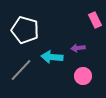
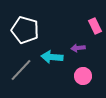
pink rectangle: moved 6 px down
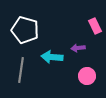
gray line: rotated 35 degrees counterclockwise
pink circle: moved 4 px right
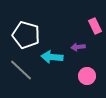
white pentagon: moved 1 px right, 5 px down
purple arrow: moved 1 px up
gray line: rotated 55 degrees counterclockwise
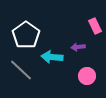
white pentagon: rotated 20 degrees clockwise
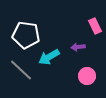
white pentagon: rotated 28 degrees counterclockwise
cyan arrow: moved 3 px left; rotated 35 degrees counterclockwise
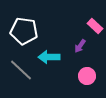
pink rectangle: rotated 21 degrees counterclockwise
white pentagon: moved 2 px left, 4 px up
purple arrow: moved 2 px right, 1 px up; rotated 48 degrees counterclockwise
cyan arrow: rotated 30 degrees clockwise
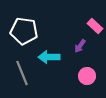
gray line: moved 1 px right, 3 px down; rotated 25 degrees clockwise
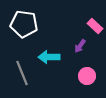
white pentagon: moved 7 px up
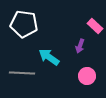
purple arrow: rotated 16 degrees counterclockwise
cyan arrow: rotated 35 degrees clockwise
gray line: rotated 65 degrees counterclockwise
